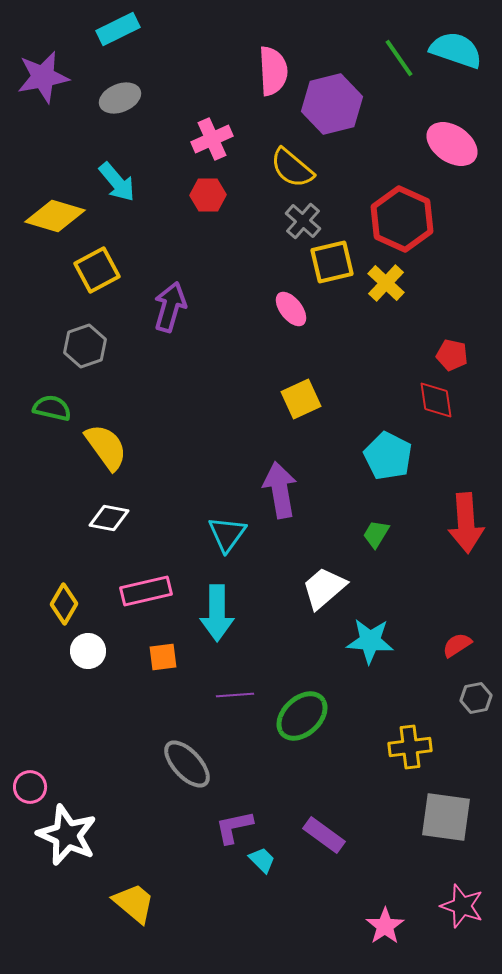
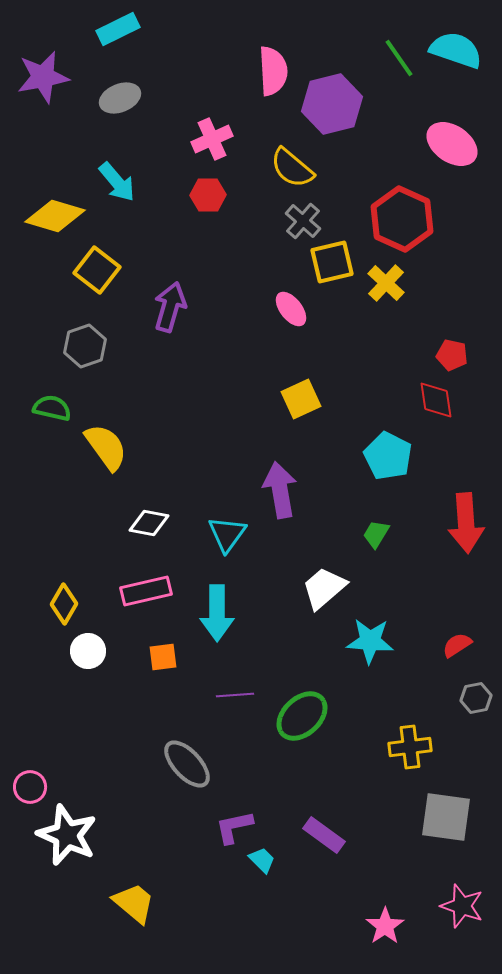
yellow square at (97, 270): rotated 24 degrees counterclockwise
white diamond at (109, 518): moved 40 px right, 5 px down
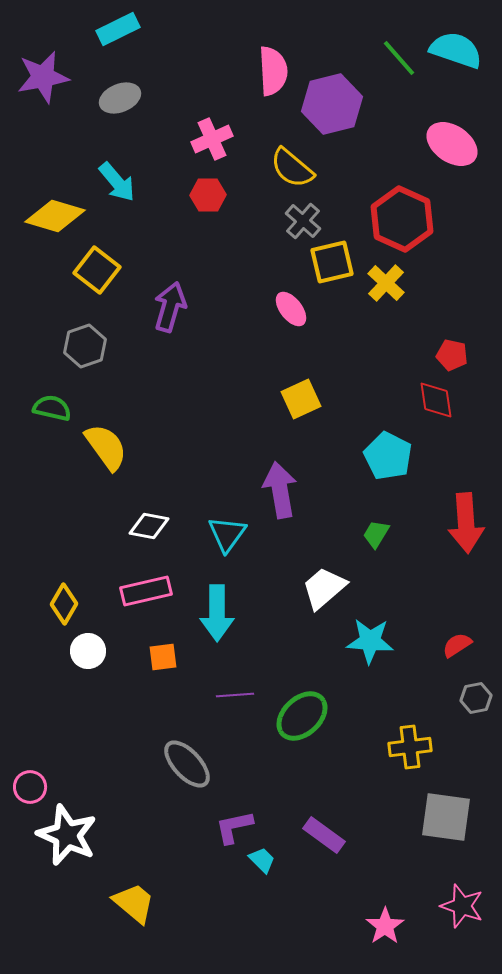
green line at (399, 58): rotated 6 degrees counterclockwise
white diamond at (149, 523): moved 3 px down
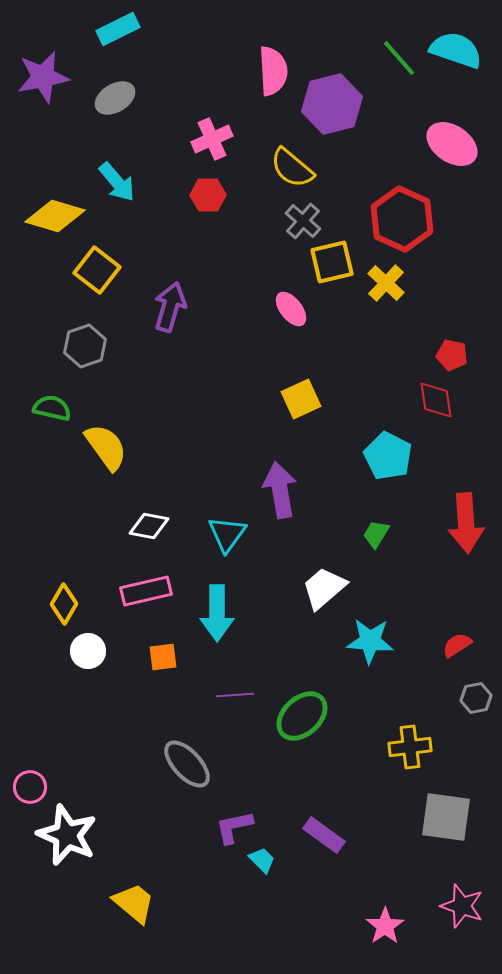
gray ellipse at (120, 98): moved 5 px left; rotated 9 degrees counterclockwise
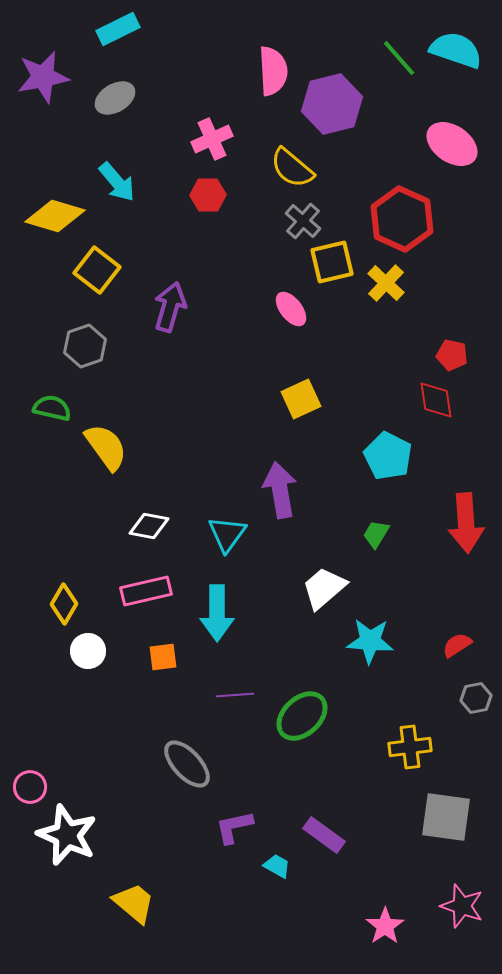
cyan trapezoid at (262, 860): moved 15 px right, 6 px down; rotated 16 degrees counterclockwise
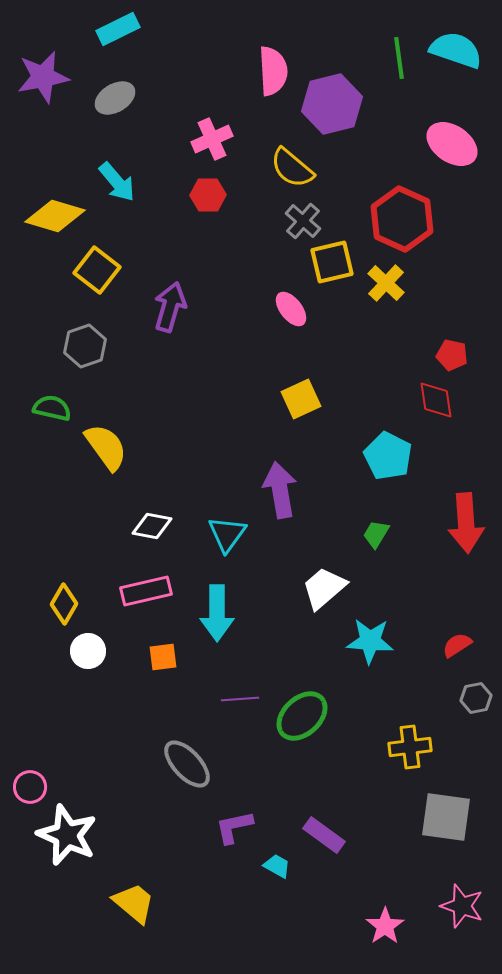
green line at (399, 58): rotated 33 degrees clockwise
white diamond at (149, 526): moved 3 px right
purple line at (235, 695): moved 5 px right, 4 px down
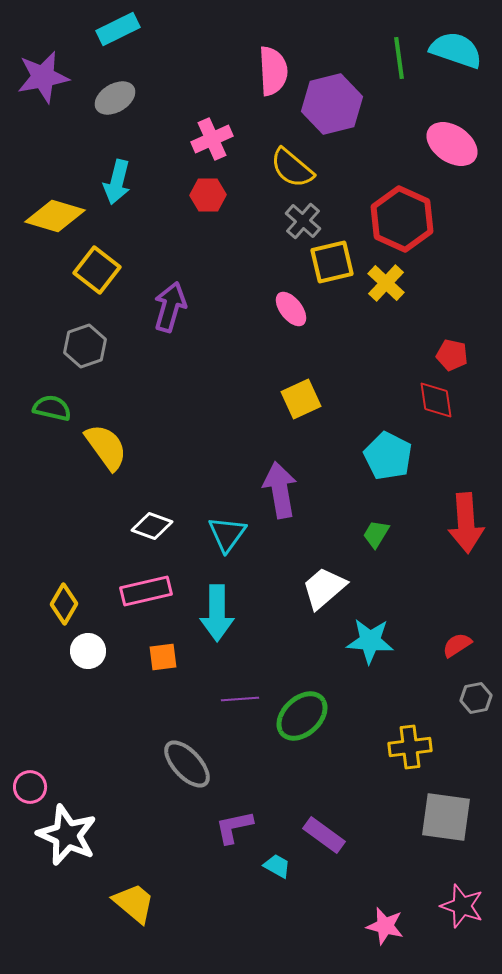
cyan arrow at (117, 182): rotated 54 degrees clockwise
white diamond at (152, 526): rotated 9 degrees clockwise
pink star at (385, 926): rotated 24 degrees counterclockwise
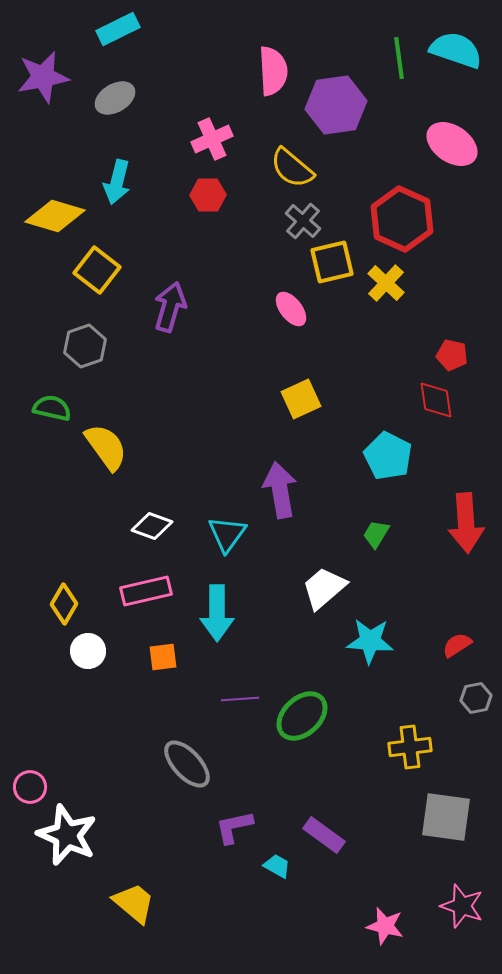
purple hexagon at (332, 104): moved 4 px right, 1 px down; rotated 6 degrees clockwise
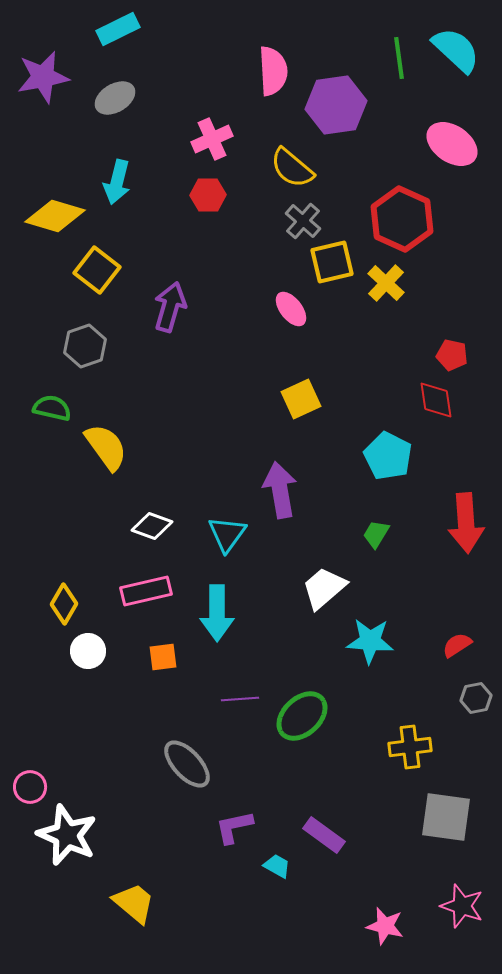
cyan semicircle at (456, 50): rotated 24 degrees clockwise
